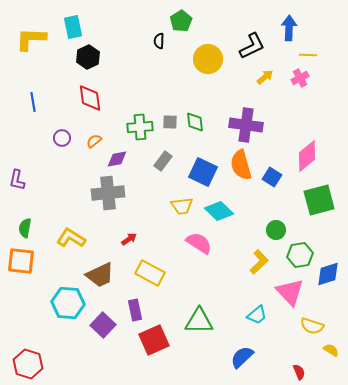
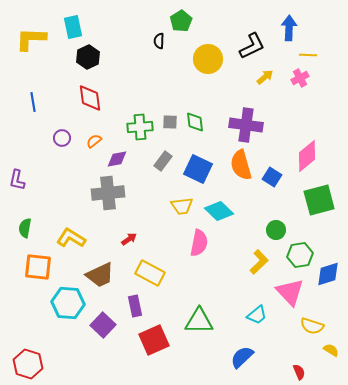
blue square at (203, 172): moved 5 px left, 3 px up
pink semicircle at (199, 243): rotated 68 degrees clockwise
orange square at (21, 261): moved 17 px right, 6 px down
purple rectangle at (135, 310): moved 4 px up
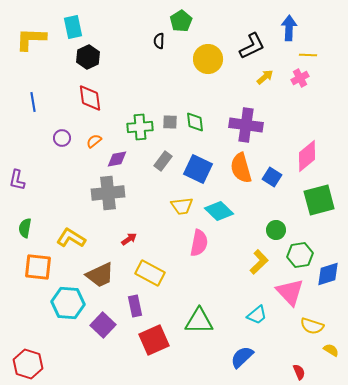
orange semicircle at (241, 165): moved 3 px down
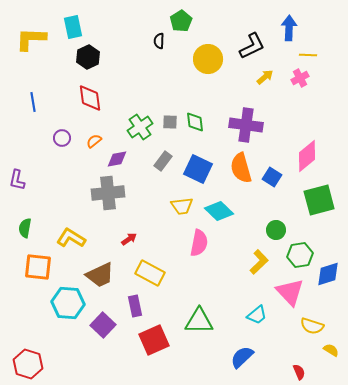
green cross at (140, 127): rotated 30 degrees counterclockwise
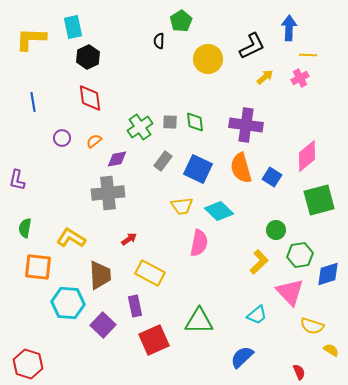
brown trapezoid at (100, 275): rotated 68 degrees counterclockwise
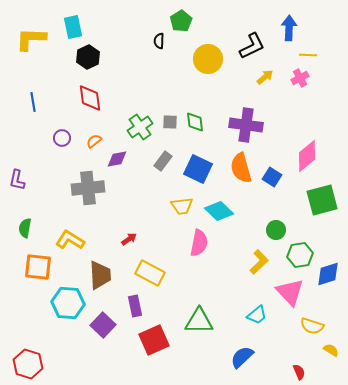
gray cross at (108, 193): moved 20 px left, 5 px up
green square at (319, 200): moved 3 px right
yellow L-shape at (71, 238): moved 1 px left, 2 px down
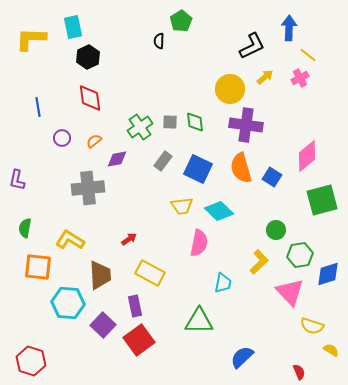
yellow line at (308, 55): rotated 36 degrees clockwise
yellow circle at (208, 59): moved 22 px right, 30 px down
blue line at (33, 102): moved 5 px right, 5 px down
cyan trapezoid at (257, 315): moved 34 px left, 32 px up; rotated 40 degrees counterclockwise
red square at (154, 340): moved 15 px left; rotated 12 degrees counterclockwise
red hexagon at (28, 364): moved 3 px right, 3 px up
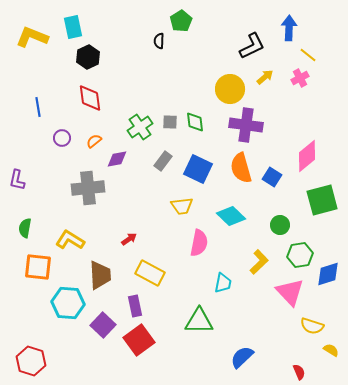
yellow L-shape at (31, 39): moved 1 px right, 2 px up; rotated 20 degrees clockwise
cyan diamond at (219, 211): moved 12 px right, 5 px down
green circle at (276, 230): moved 4 px right, 5 px up
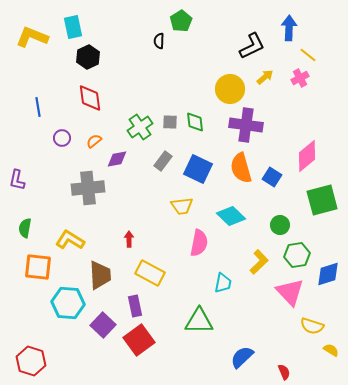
red arrow at (129, 239): rotated 56 degrees counterclockwise
green hexagon at (300, 255): moved 3 px left
red semicircle at (299, 372): moved 15 px left
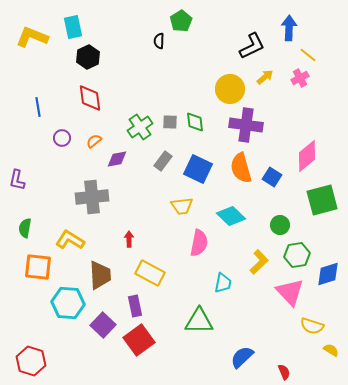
gray cross at (88, 188): moved 4 px right, 9 px down
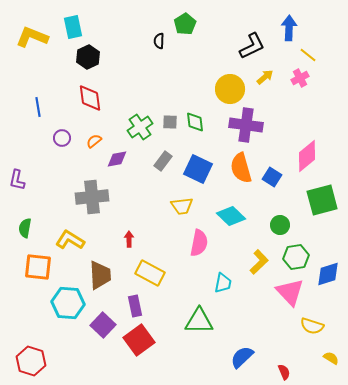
green pentagon at (181, 21): moved 4 px right, 3 px down
green hexagon at (297, 255): moved 1 px left, 2 px down
yellow semicircle at (331, 350): moved 8 px down
